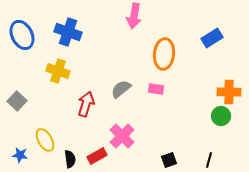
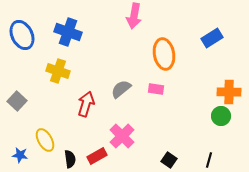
orange ellipse: rotated 16 degrees counterclockwise
black square: rotated 35 degrees counterclockwise
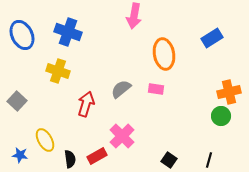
orange cross: rotated 15 degrees counterclockwise
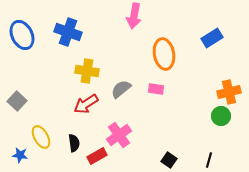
yellow cross: moved 29 px right; rotated 10 degrees counterclockwise
red arrow: rotated 140 degrees counterclockwise
pink cross: moved 3 px left, 1 px up; rotated 10 degrees clockwise
yellow ellipse: moved 4 px left, 3 px up
black semicircle: moved 4 px right, 16 px up
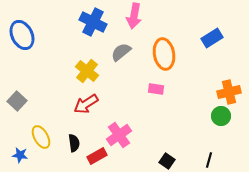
blue cross: moved 25 px right, 10 px up; rotated 8 degrees clockwise
yellow cross: rotated 30 degrees clockwise
gray semicircle: moved 37 px up
black square: moved 2 px left, 1 px down
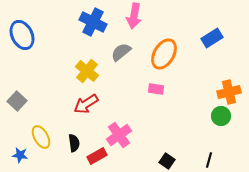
orange ellipse: rotated 40 degrees clockwise
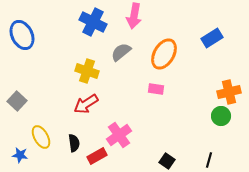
yellow cross: rotated 20 degrees counterclockwise
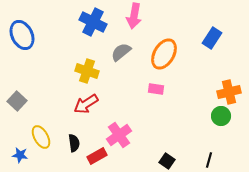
blue rectangle: rotated 25 degrees counterclockwise
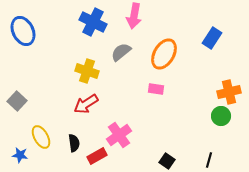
blue ellipse: moved 1 px right, 4 px up
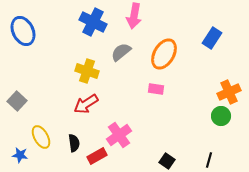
orange cross: rotated 10 degrees counterclockwise
